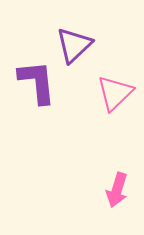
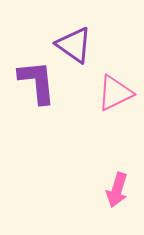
purple triangle: rotated 42 degrees counterclockwise
pink triangle: rotated 18 degrees clockwise
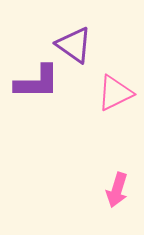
purple L-shape: rotated 96 degrees clockwise
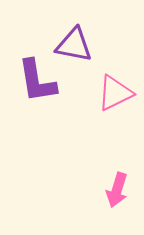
purple triangle: rotated 24 degrees counterclockwise
purple L-shape: moved 1 px up; rotated 81 degrees clockwise
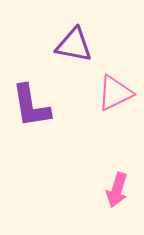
purple L-shape: moved 6 px left, 25 px down
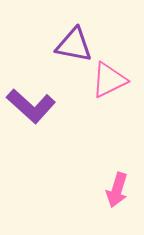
pink triangle: moved 6 px left, 13 px up
purple L-shape: rotated 39 degrees counterclockwise
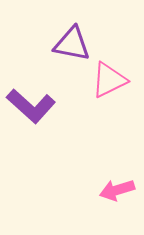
purple triangle: moved 2 px left, 1 px up
pink arrow: rotated 56 degrees clockwise
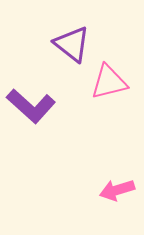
purple triangle: rotated 27 degrees clockwise
pink triangle: moved 2 px down; rotated 12 degrees clockwise
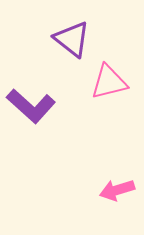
purple triangle: moved 5 px up
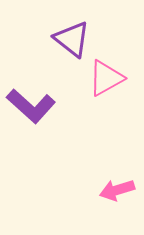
pink triangle: moved 3 px left, 4 px up; rotated 15 degrees counterclockwise
